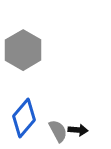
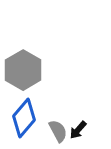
gray hexagon: moved 20 px down
black arrow: rotated 126 degrees clockwise
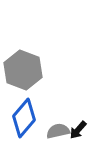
gray hexagon: rotated 9 degrees counterclockwise
gray semicircle: rotated 75 degrees counterclockwise
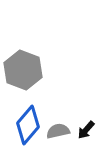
blue diamond: moved 4 px right, 7 px down
black arrow: moved 8 px right
